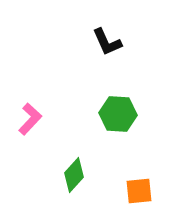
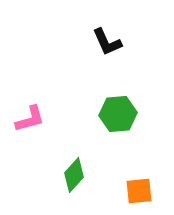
green hexagon: rotated 9 degrees counterclockwise
pink L-shape: rotated 32 degrees clockwise
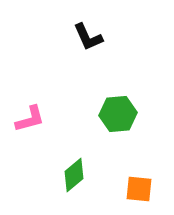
black L-shape: moved 19 px left, 5 px up
green diamond: rotated 8 degrees clockwise
orange square: moved 2 px up; rotated 12 degrees clockwise
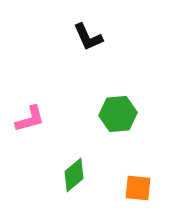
orange square: moved 1 px left, 1 px up
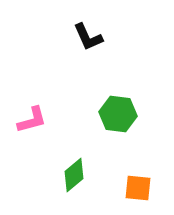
green hexagon: rotated 12 degrees clockwise
pink L-shape: moved 2 px right, 1 px down
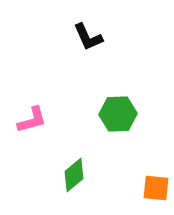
green hexagon: rotated 9 degrees counterclockwise
orange square: moved 18 px right
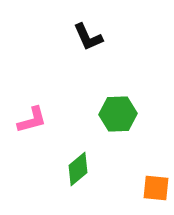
green diamond: moved 4 px right, 6 px up
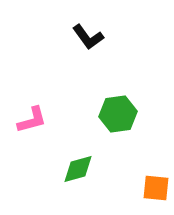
black L-shape: rotated 12 degrees counterclockwise
green hexagon: rotated 6 degrees counterclockwise
green diamond: rotated 24 degrees clockwise
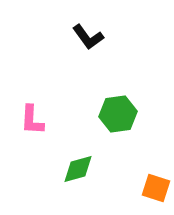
pink L-shape: rotated 108 degrees clockwise
orange square: rotated 12 degrees clockwise
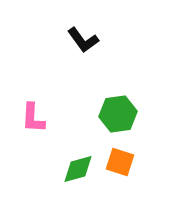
black L-shape: moved 5 px left, 3 px down
pink L-shape: moved 1 px right, 2 px up
orange square: moved 36 px left, 26 px up
